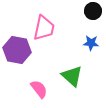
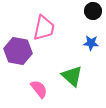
purple hexagon: moved 1 px right, 1 px down
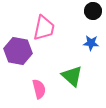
pink semicircle: rotated 24 degrees clockwise
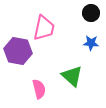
black circle: moved 2 px left, 2 px down
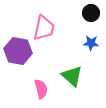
pink semicircle: moved 2 px right
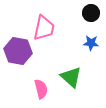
green triangle: moved 1 px left, 1 px down
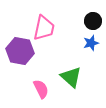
black circle: moved 2 px right, 8 px down
blue star: rotated 21 degrees counterclockwise
purple hexagon: moved 2 px right
pink semicircle: rotated 12 degrees counterclockwise
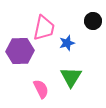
blue star: moved 24 px left
purple hexagon: rotated 12 degrees counterclockwise
green triangle: rotated 20 degrees clockwise
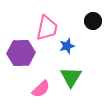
pink trapezoid: moved 3 px right
blue star: moved 3 px down
purple hexagon: moved 1 px right, 2 px down
pink semicircle: rotated 72 degrees clockwise
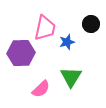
black circle: moved 2 px left, 3 px down
pink trapezoid: moved 2 px left
blue star: moved 4 px up
